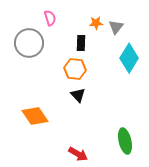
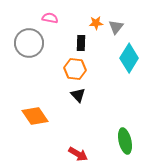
pink semicircle: rotated 63 degrees counterclockwise
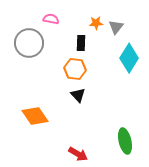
pink semicircle: moved 1 px right, 1 px down
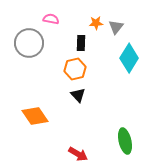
orange hexagon: rotated 20 degrees counterclockwise
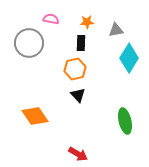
orange star: moved 9 px left, 1 px up
gray triangle: moved 3 px down; rotated 42 degrees clockwise
green ellipse: moved 20 px up
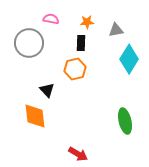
cyan diamond: moved 1 px down
black triangle: moved 31 px left, 5 px up
orange diamond: rotated 28 degrees clockwise
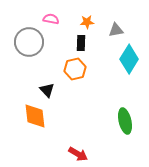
gray circle: moved 1 px up
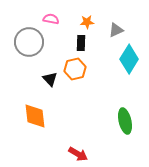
gray triangle: rotated 14 degrees counterclockwise
black triangle: moved 3 px right, 11 px up
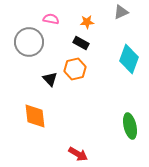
gray triangle: moved 5 px right, 18 px up
black rectangle: rotated 63 degrees counterclockwise
cyan diamond: rotated 12 degrees counterclockwise
green ellipse: moved 5 px right, 5 px down
